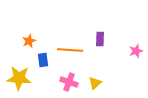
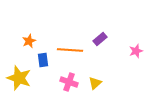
purple rectangle: rotated 48 degrees clockwise
yellow star: rotated 15 degrees clockwise
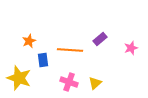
pink star: moved 5 px left, 3 px up
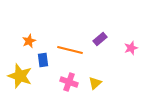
orange line: rotated 10 degrees clockwise
yellow star: moved 1 px right, 2 px up
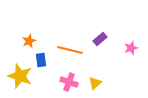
blue rectangle: moved 2 px left
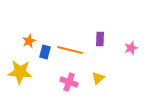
purple rectangle: rotated 48 degrees counterclockwise
blue rectangle: moved 4 px right, 8 px up; rotated 24 degrees clockwise
yellow star: moved 4 px up; rotated 15 degrees counterclockwise
yellow triangle: moved 3 px right, 5 px up
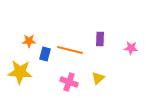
orange star: rotated 24 degrees clockwise
pink star: rotated 24 degrees clockwise
blue rectangle: moved 2 px down
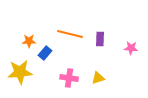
orange line: moved 16 px up
blue rectangle: moved 1 px up; rotated 24 degrees clockwise
yellow star: rotated 10 degrees counterclockwise
yellow triangle: rotated 24 degrees clockwise
pink cross: moved 4 px up; rotated 12 degrees counterclockwise
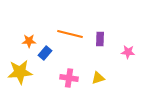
pink star: moved 3 px left, 4 px down
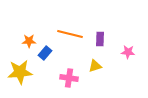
yellow triangle: moved 3 px left, 12 px up
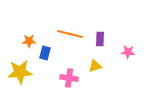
blue rectangle: rotated 24 degrees counterclockwise
